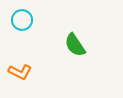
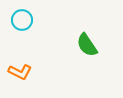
green semicircle: moved 12 px right
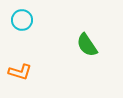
orange L-shape: rotated 10 degrees counterclockwise
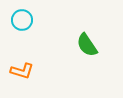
orange L-shape: moved 2 px right, 1 px up
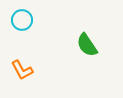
orange L-shape: moved 1 px up; rotated 45 degrees clockwise
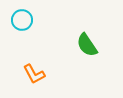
orange L-shape: moved 12 px right, 4 px down
